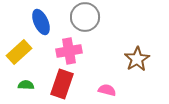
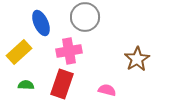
blue ellipse: moved 1 px down
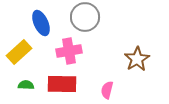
red rectangle: rotated 72 degrees clockwise
pink semicircle: rotated 90 degrees counterclockwise
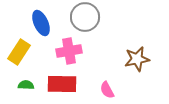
yellow rectangle: rotated 15 degrees counterclockwise
brown star: rotated 20 degrees clockwise
pink semicircle: rotated 42 degrees counterclockwise
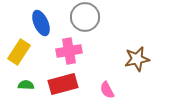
red rectangle: moved 1 px right; rotated 16 degrees counterclockwise
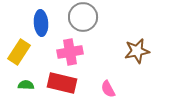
gray circle: moved 2 px left
blue ellipse: rotated 20 degrees clockwise
pink cross: moved 1 px right, 1 px down
brown star: moved 8 px up
red rectangle: moved 1 px left, 1 px up; rotated 28 degrees clockwise
pink semicircle: moved 1 px right, 1 px up
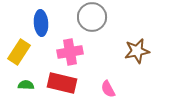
gray circle: moved 9 px right
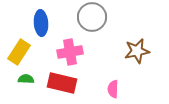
green semicircle: moved 6 px up
pink semicircle: moved 5 px right; rotated 30 degrees clockwise
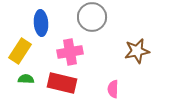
yellow rectangle: moved 1 px right, 1 px up
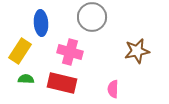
pink cross: rotated 25 degrees clockwise
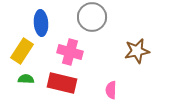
yellow rectangle: moved 2 px right
pink semicircle: moved 2 px left, 1 px down
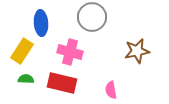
pink semicircle: rotated 12 degrees counterclockwise
